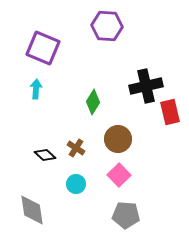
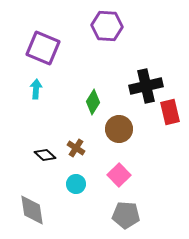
brown circle: moved 1 px right, 10 px up
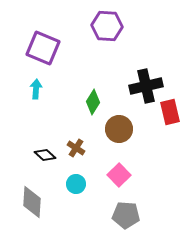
gray diamond: moved 8 px up; rotated 12 degrees clockwise
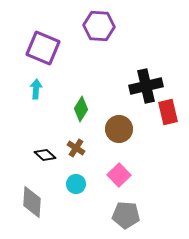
purple hexagon: moved 8 px left
green diamond: moved 12 px left, 7 px down
red rectangle: moved 2 px left
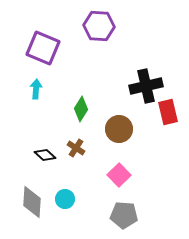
cyan circle: moved 11 px left, 15 px down
gray pentagon: moved 2 px left
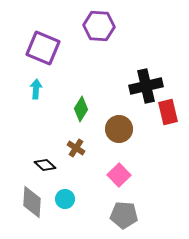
black diamond: moved 10 px down
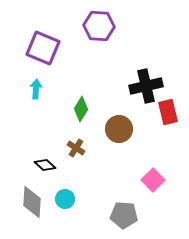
pink square: moved 34 px right, 5 px down
